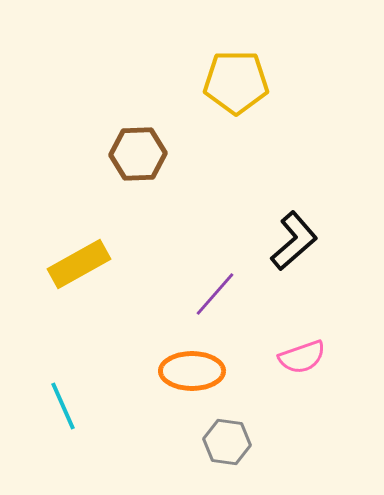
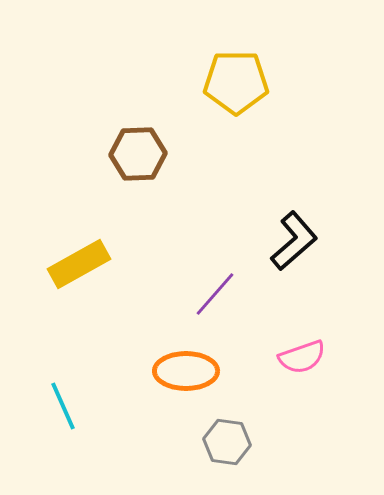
orange ellipse: moved 6 px left
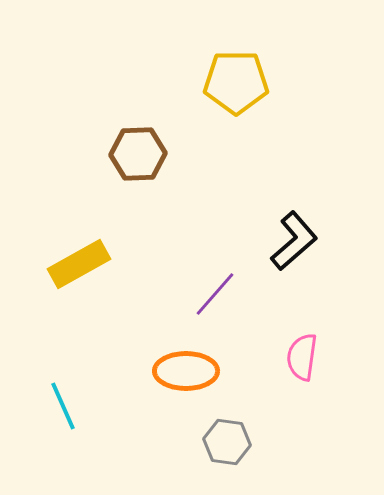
pink semicircle: rotated 117 degrees clockwise
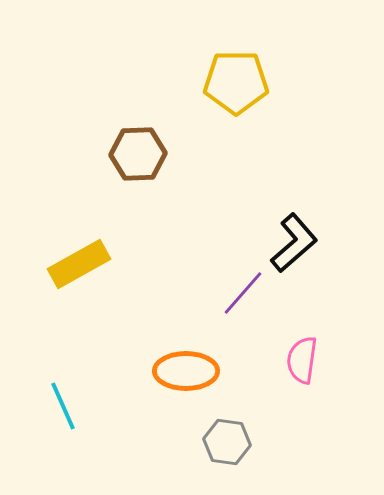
black L-shape: moved 2 px down
purple line: moved 28 px right, 1 px up
pink semicircle: moved 3 px down
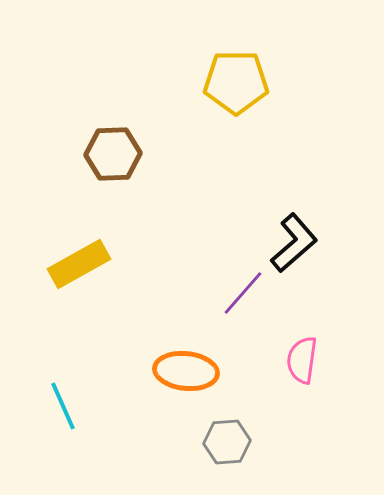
brown hexagon: moved 25 px left
orange ellipse: rotated 6 degrees clockwise
gray hexagon: rotated 12 degrees counterclockwise
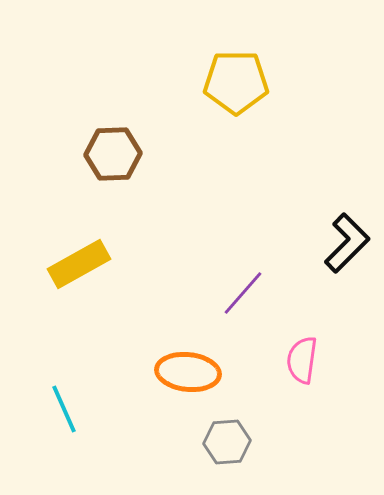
black L-shape: moved 53 px right; rotated 4 degrees counterclockwise
orange ellipse: moved 2 px right, 1 px down
cyan line: moved 1 px right, 3 px down
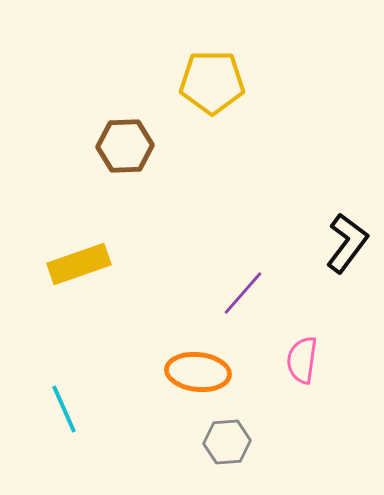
yellow pentagon: moved 24 px left
brown hexagon: moved 12 px right, 8 px up
black L-shape: rotated 8 degrees counterclockwise
yellow rectangle: rotated 10 degrees clockwise
orange ellipse: moved 10 px right
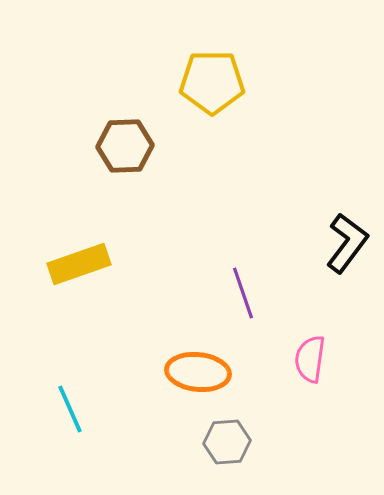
purple line: rotated 60 degrees counterclockwise
pink semicircle: moved 8 px right, 1 px up
cyan line: moved 6 px right
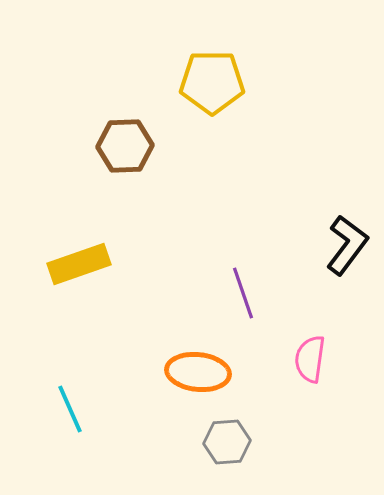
black L-shape: moved 2 px down
